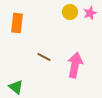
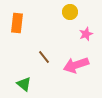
pink star: moved 4 px left, 21 px down
brown line: rotated 24 degrees clockwise
pink arrow: moved 1 px right; rotated 120 degrees counterclockwise
green triangle: moved 8 px right, 3 px up
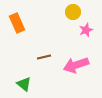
yellow circle: moved 3 px right
orange rectangle: rotated 30 degrees counterclockwise
pink star: moved 4 px up
brown line: rotated 64 degrees counterclockwise
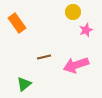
orange rectangle: rotated 12 degrees counterclockwise
green triangle: rotated 42 degrees clockwise
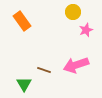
orange rectangle: moved 5 px right, 2 px up
brown line: moved 13 px down; rotated 32 degrees clockwise
green triangle: rotated 21 degrees counterclockwise
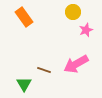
orange rectangle: moved 2 px right, 4 px up
pink arrow: moved 1 px up; rotated 10 degrees counterclockwise
